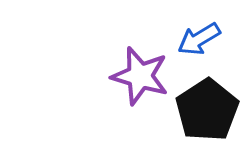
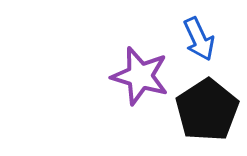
blue arrow: rotated 84 degrees counterclockwise
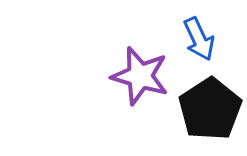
black pentagon: moved 3 px right, 1 px up
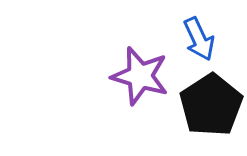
black pentagon: moved 1 px right, 4 px up
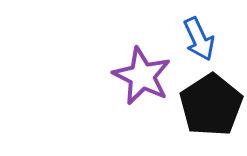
purple star: moved 2 px right; rotated 10 degrees clockwise
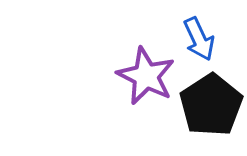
purple star: moved 4 px right
